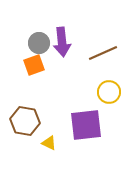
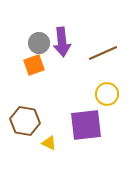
yellow circle: moved 2 px left, 2 px down
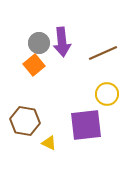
orange square: rotated 20 degrees counterclockwise
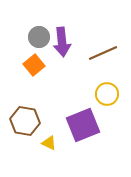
gray circle: moved 6 px up
purple square: moved 3 px left; rotated 16 degrees counterclockwise
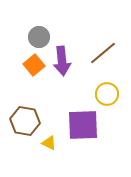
purple arrow: moved 19 px down
brown line: rotated 16 degrees counterclockwise
purple square: rotated 20 degrees clockwise
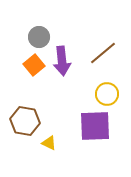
purple square: moved 12 px right, 1 px down
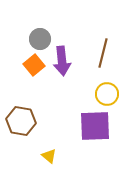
gray circle: moved 1 px right, 2 px down
brown line: rotated 36 degrees counterclockwise
brown hexagon: moved 4 px left
yellow triangle: moved 13 px down; rotated 14 degrees clockwise
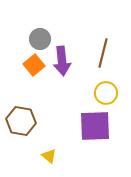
yellow circle: moved 1 px left, 1 px up
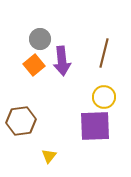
brown line: moved 1 px right
yellow circle: moved 2 px left, 4 px down
brown hexagon: rotated 16 degrees counterclockwise
yellow triangle: rotated 28 degrees clockwise
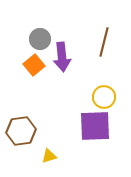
brown line: moved 11 px up
purple arrow: moved 4 px up
brown hexagon: moved 10 px down
yellow triangle: rotated 35 degrees clockwise
